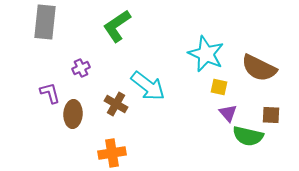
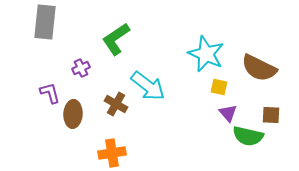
green L-shape: moved 1 px left, 13 px down
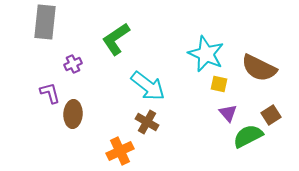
purple cross: moved 8 px left, 4 px up
yellow square: moved 3 px up
brown cross: moved 31 px right, 18 px down
brown square: rotated 36 degrees counterclockwise
green semicircle: rotated 140 degrees clockwise
orange cross: moved 8 px right, 2 px up; rotated 16 degrees counterclockwise
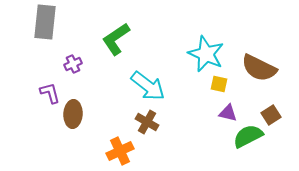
purple triangle: rotated 36 degrees counterclockwise
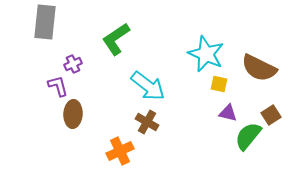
purple L-shape: moved 8 px right, 7 px up
green semicircle: rotated 24 degrees counterclockwise
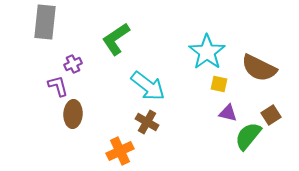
cyan star: moved 1 px right, 2 px up; rotated 12 degrees clockwise
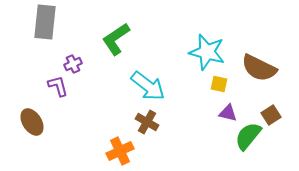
cyan star: rotated 21 degrees counterclockwise
brown ellipse: moved 41 px left, 8 px down; rotated 36 degrees counterclockwise
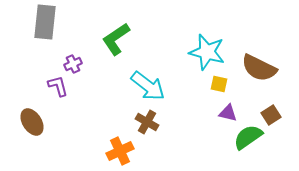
green semicircle: moved 1 px down; rotated 16 degrees clockwise
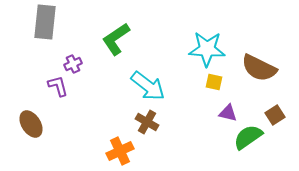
cyan star: moved 3 px up; rotated 12 degrees counterclockwise
yellow square: moved 5 px left, 2 px up
brown square: moved 4 px right
brown ellipse: moved 1 px left, 2 px down
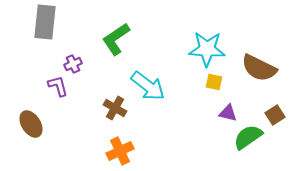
brown cross: moved 32 px left, 14 px up
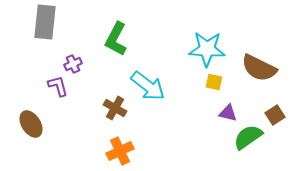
green L-shape: rotated 28 degrees counterclockwise
